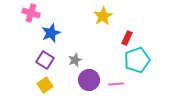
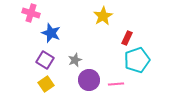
blue star: rotated 30 degrees counterclockwise
yellow square: moved 1 px right, 1 px up
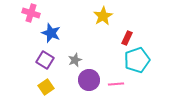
yellow square: moved 3 px down
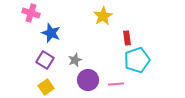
red rectangle: rotated 32 degrees counterclockwise
purple circle: moved 1 px left
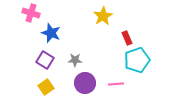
red rectangle: rotated 16 degrees counterclockwise
gray star: rotated 24 degrees clockwise
purple circle: moved 3 px left, 3 px down
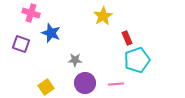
purple square: moved 24 px left, 16 px up; rotated 12 degrees counterclockwise
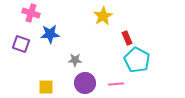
blue star: moved 1 px left, 1 px down; rotated 24 degrees counterclockwise
cyan pentagon: rotated 25 degrees counterclockwise
yellow square: rotated 35 degrees clockwise
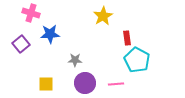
red rectangle: rotated 16 degrees clockwise
purple square: rotated 30 degrees clockwise
yellow square: moved 3 px up
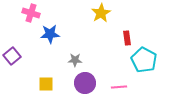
yellow star: moved 2 px left, 3 px up
purple square: moved 9 px left, 12 px down
cyan pentagon: moved 7 px right
pink line: moved 3 px right, 3 px down
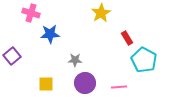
red rectangle: rotated 24 degrees counterclockwise
